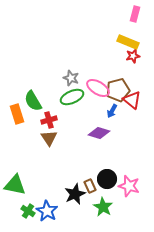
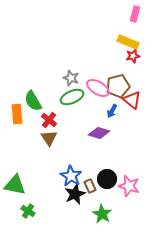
brown pentagon: moved 4 px up
orange rectangle: rotated 12 degrees clockwise
red cross: rotated 35 degrees counterclockwise
green star: moved 1 px left, 7 px down
blue star: moved 24 px right, 35 px up
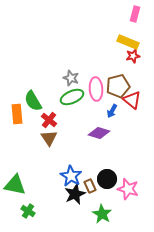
pink ellipse: moved 2 px left, 1 px down; rotated 55 degrees clockwise
pink star: moved 1 px left, 3 px down
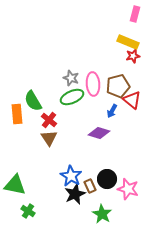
pink ellipse: moved 3 px left, 5 px up
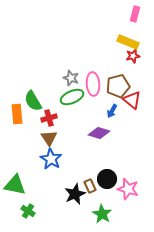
red cross: moved 2 px up; rotated 35 degrees clockwise
blue star: moved 20 px left, 17 px up
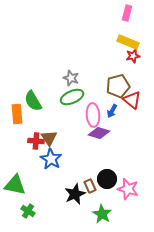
pink rectangle: moved 8 px left, 1 px up
pink ellipse: moved 31 px down
red cross: moved 13 px left, 23 px down; rotated 21 degrees clockwise
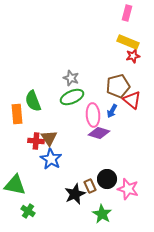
green semicircle: rotated 10 degrees clockwise
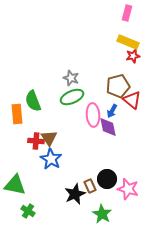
purple diamond: moved 9 px right, 6 px up; rotated 60 degrees clockwise
